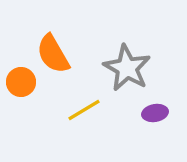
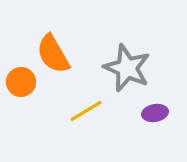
gray star: rotated 6 degrees counterclockwise
yellow line: moved 2 px right, 1 px down
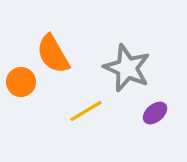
purple ellipse: rotated 30 degrees counterclockwise
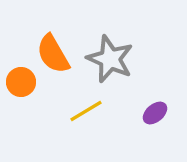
gray star: moved 17 px left, 9 px up
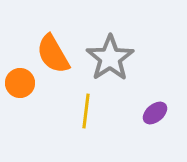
gray star: moved 1 px up; rotated 15 degrees clockwise
orange circle: moved 1 px left, 1 px down
yellow line: rotated 52 degrees counterclockwise
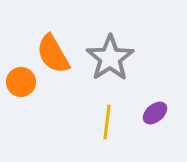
orange circle: moved 1 px right, 1 px up
yellow line: moved 21 px right, 11 px down
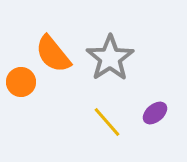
orange semicircle: rotated 9 degrees counterclockwise
yellow line: rotated 48 degrees counterclockwise
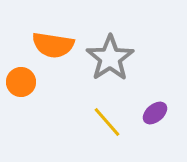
orange semicircle: moved 9 px up; rotated 42 degrees counterclockwise
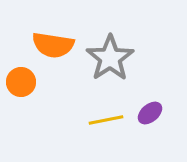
purple ellipse: moved 5 px left
yellow line: moved 1 px left, 2 px up; rotated 60 degrees counterclockwise
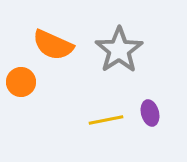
orange semicircle: rotated 15 degrees clockwise
gray star: moved 9 px right, 8 px up
purple ellipse: rotated 65 degrees counterclockwise
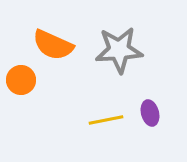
gray star: rotated 30 degrees clockwise
orange circle: moved 2 px up
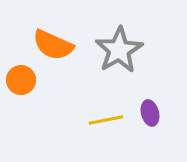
gray star: rotated 27 degrees counterclockwise
